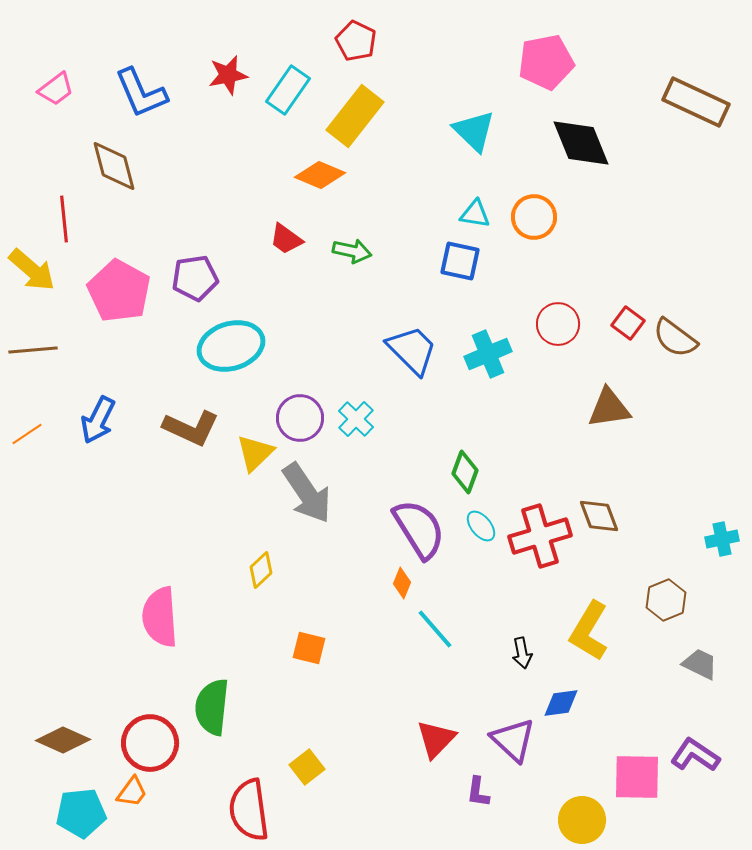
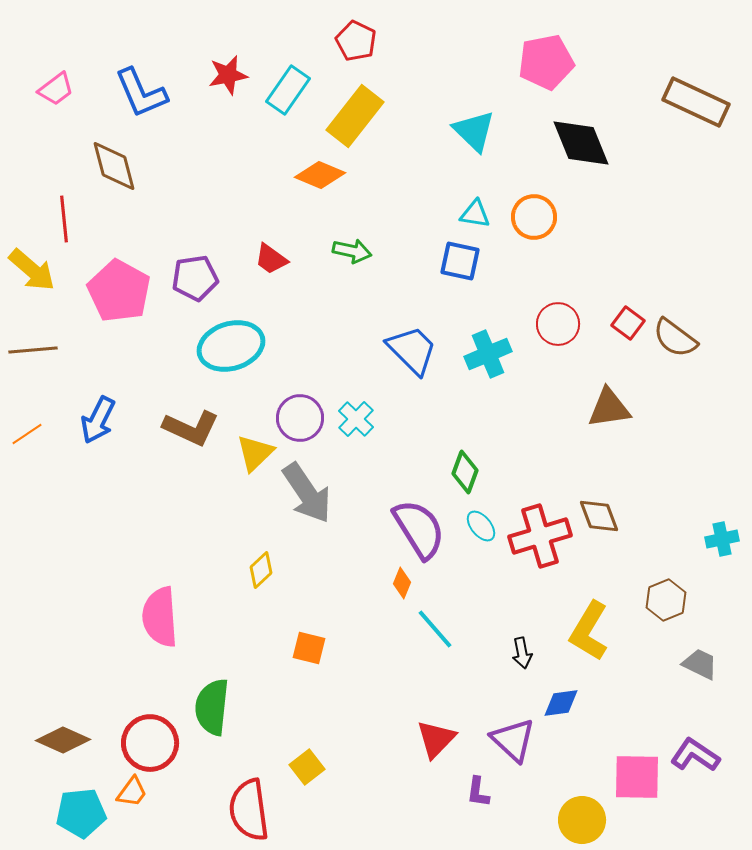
red trapezoid at (286, 239): moved 15 px left, 20 px down
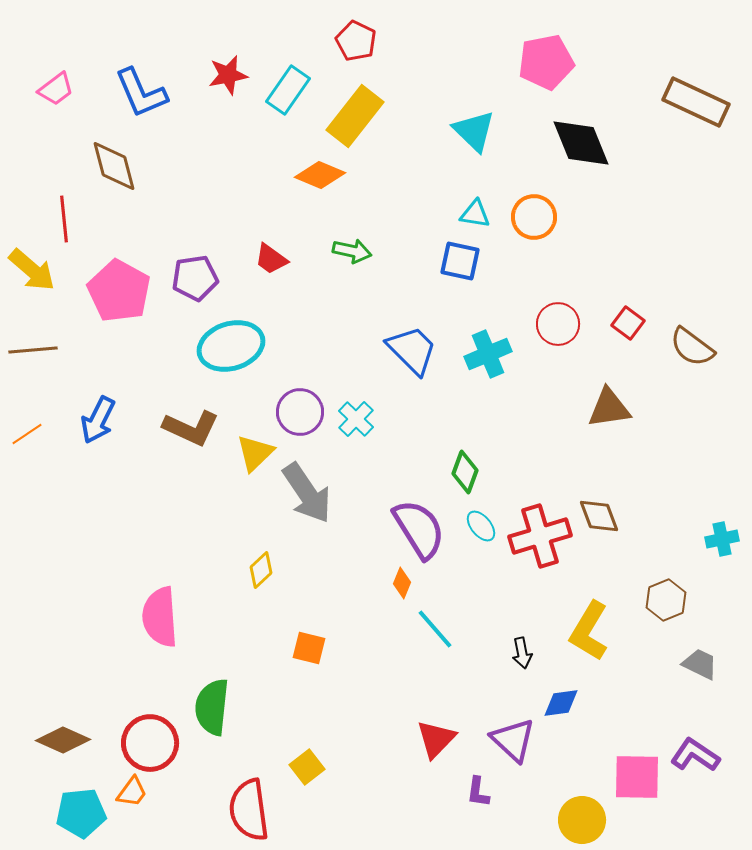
brown semicircle at (675, 338): moved 17 px right, 9 px down
purple circle at (300, 418): moved 6 px up
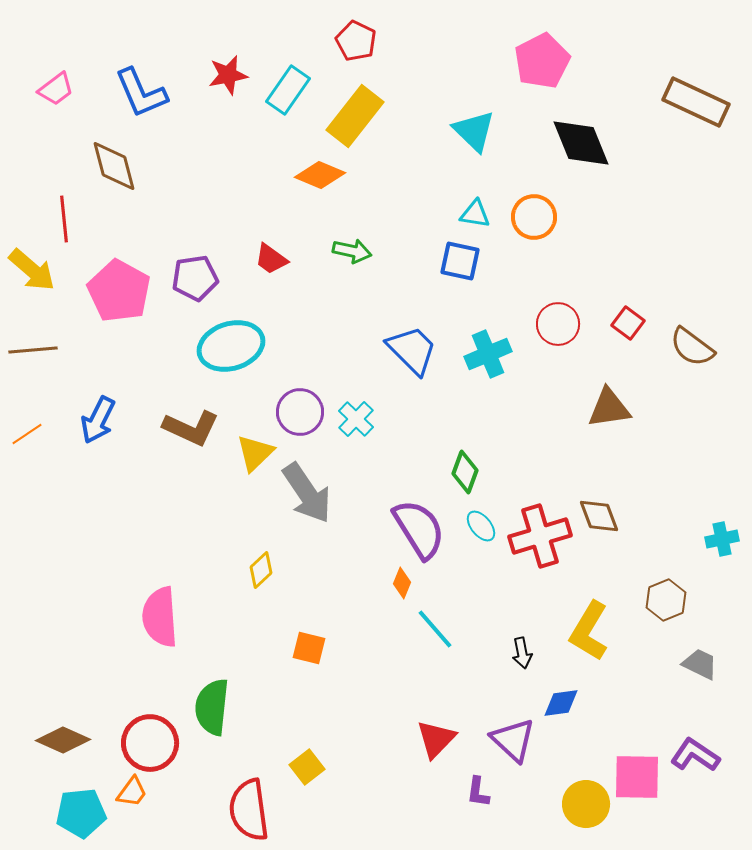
pink pentagon at (546, 62): moved 4 px left, 1 px up; rotated 16 degrees counterclockwise
yellow circle at (582, 820): moved 4 px right, 16 px up
